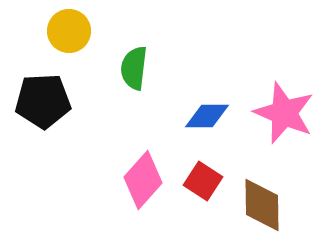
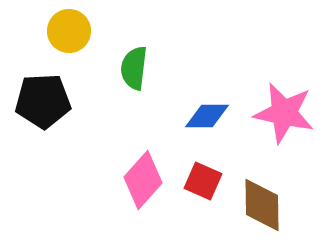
pink star: rotated 10 degrees counterclockwise
red square: rotated 9 degrees counterclockwise
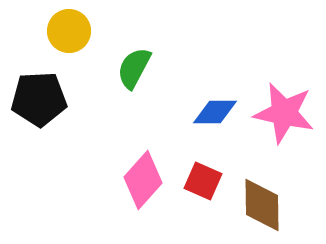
green semicircle: rotated 21 degrees clockwise
black pentagon: moved 4 px left, 2 px up
blue diamond: moved 8 px right, 4 px up
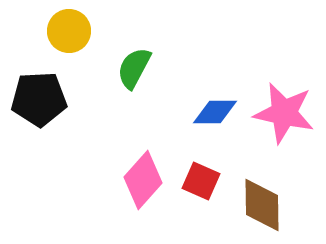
red square: moved 2 px left
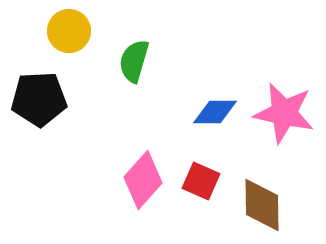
green semicircle: moved 7 px up; rotated 12 degrees counterclockwise
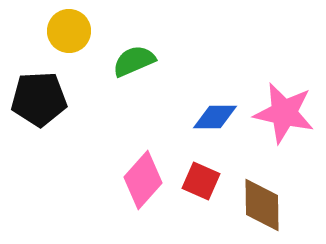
green semicircle: rotated 51 degrees clockwise
blue diamond: moved 5 px down
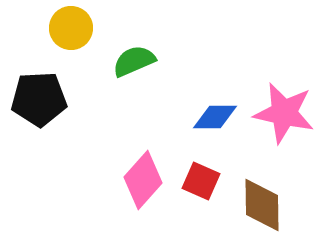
yellow circle: moved 2 px right, 3 px up
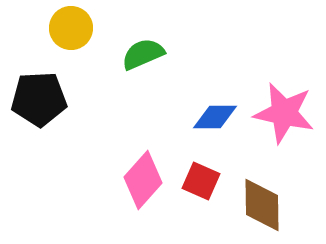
green semicircle: moved 9 px right, 7 px up
